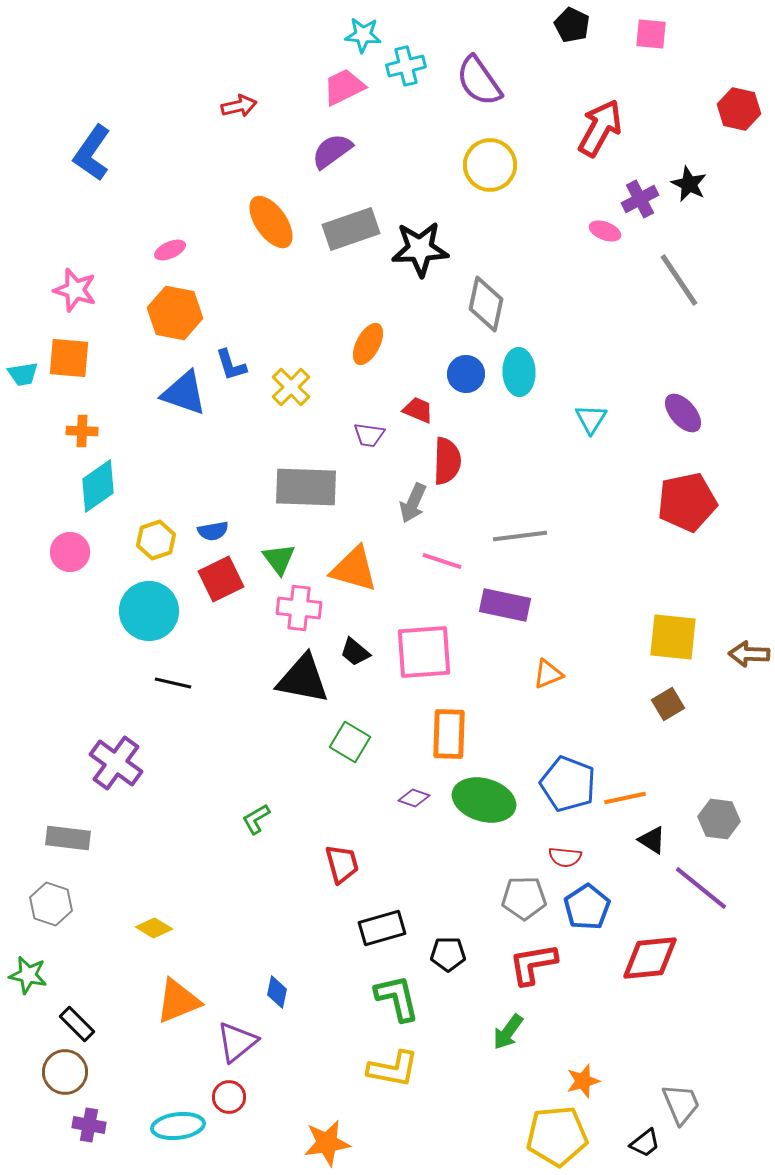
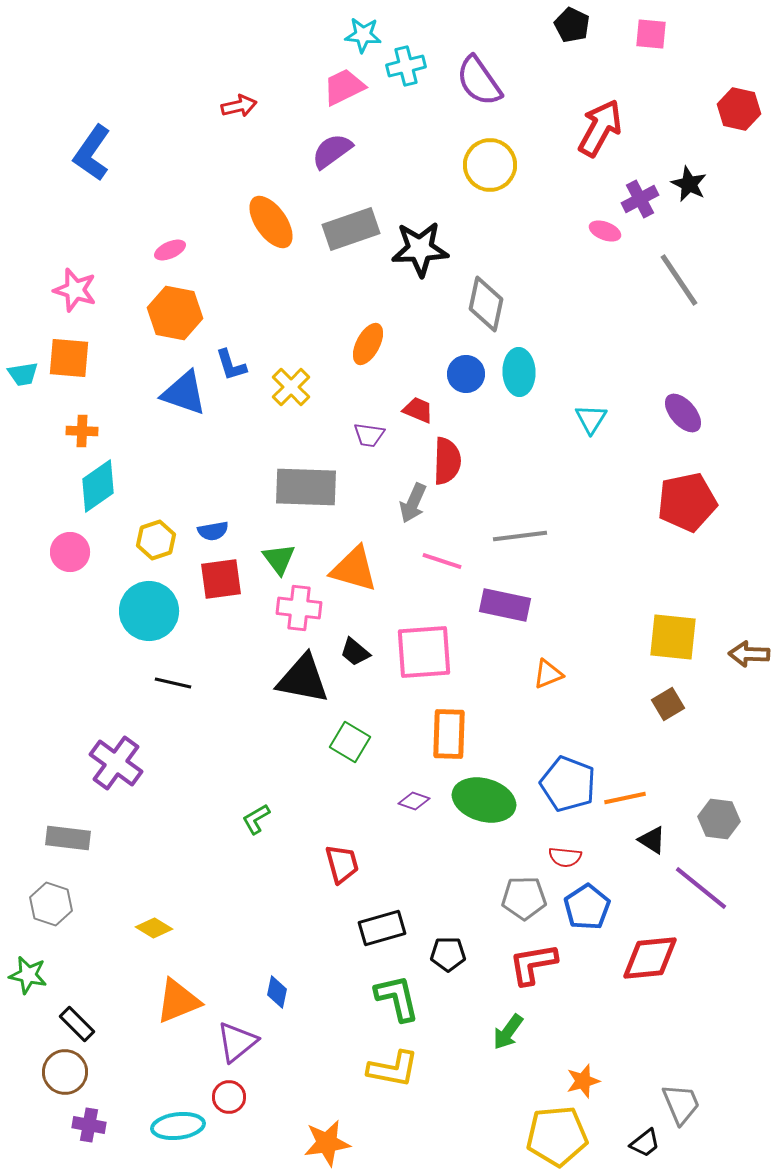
red square at (221, 579): rotated 18 degrees clockwise
purple diamond at (414, 798): moved 3 px down
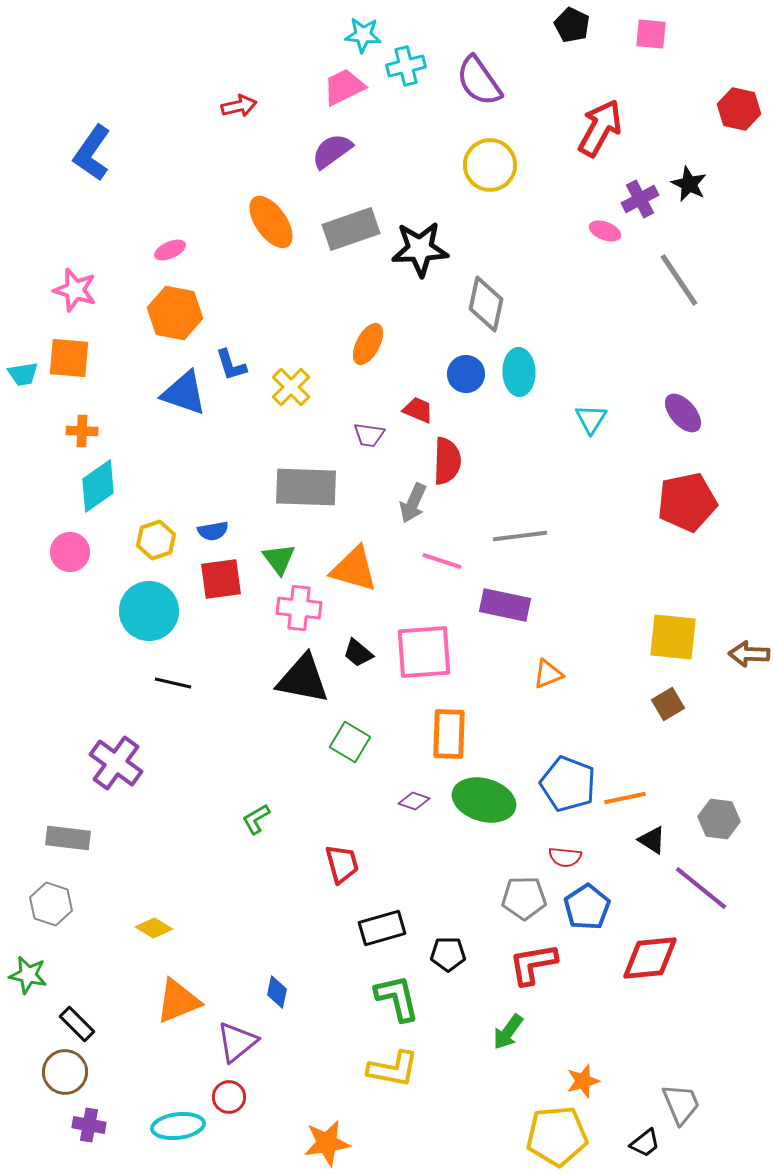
black trapezoid at (355, 652): moved 3 px right, 1 px down
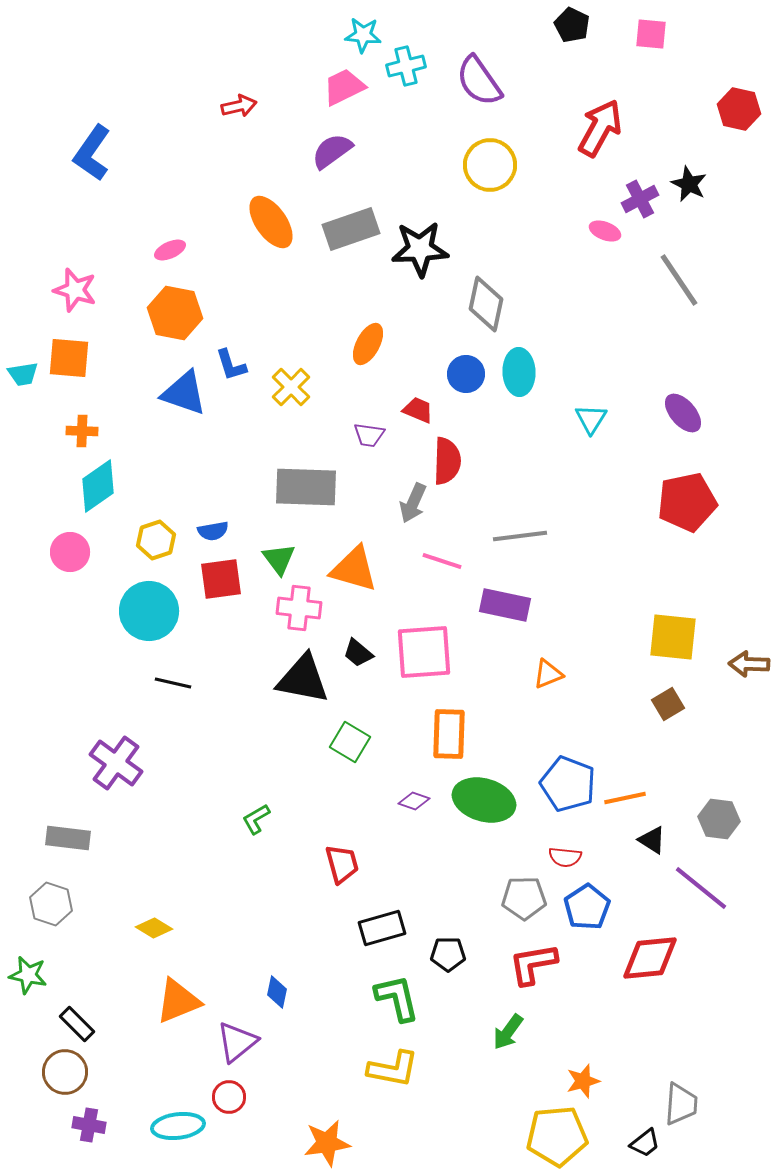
brown arrow at (749, 654): moved 10 px down
gray trapezoid at (681, 1104): rotated 27 degrees clockwise
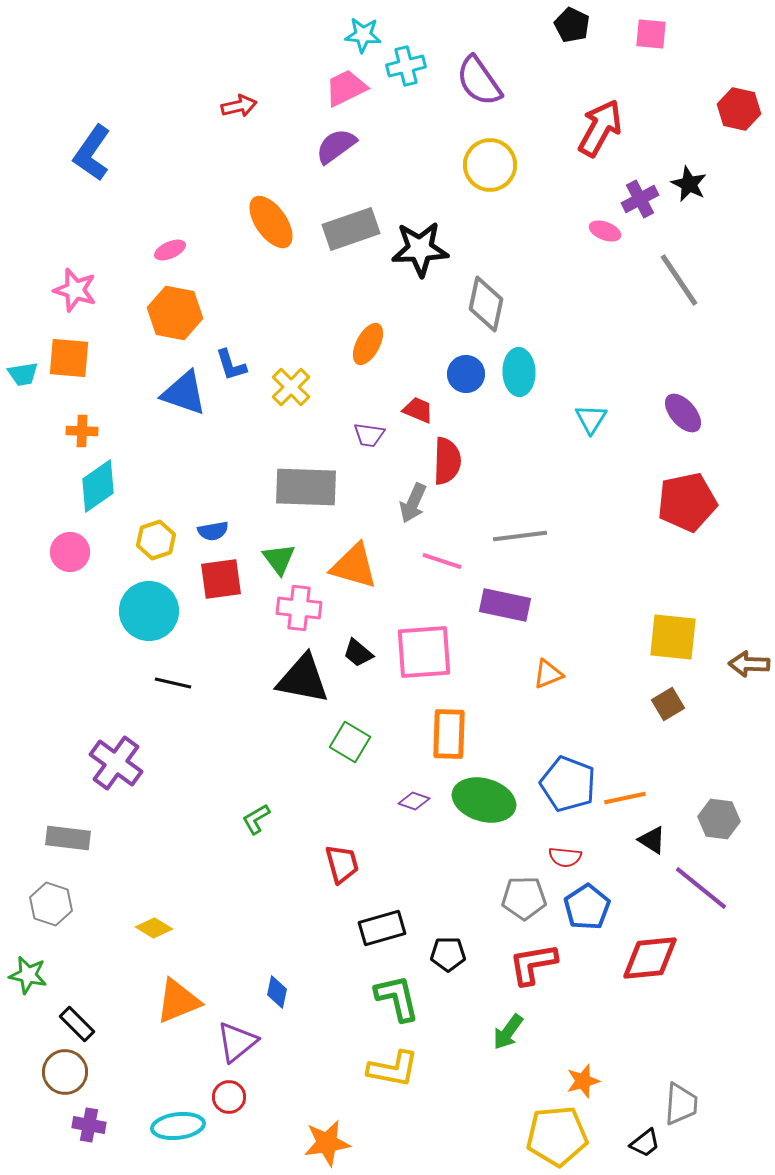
pink trapezoid at (344, 87): moved 2 px right, 1 px down
purple semicircle at (332, 151): moved 4 px right, 5 px up
orange triangle at (354, 569): moved 3 px up
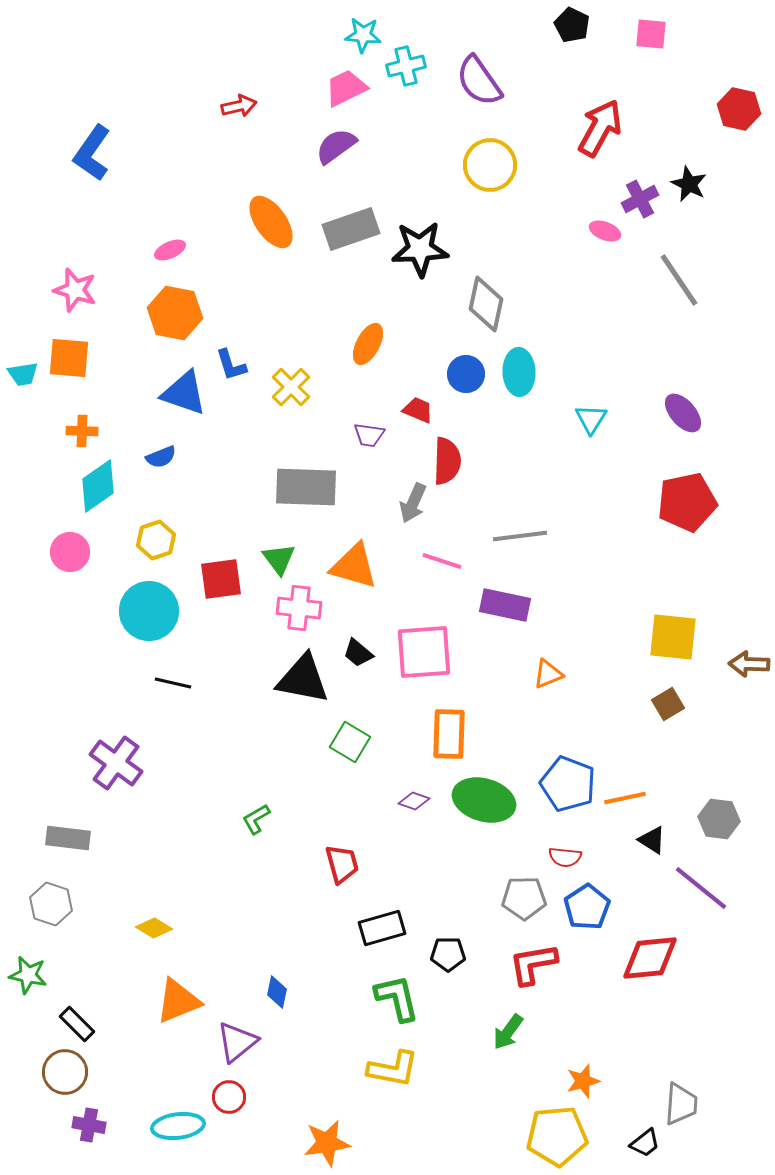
blue semicircle at (213, 531): moved 52 px left, 74 px up; rotated 12 degrees counterclockwise
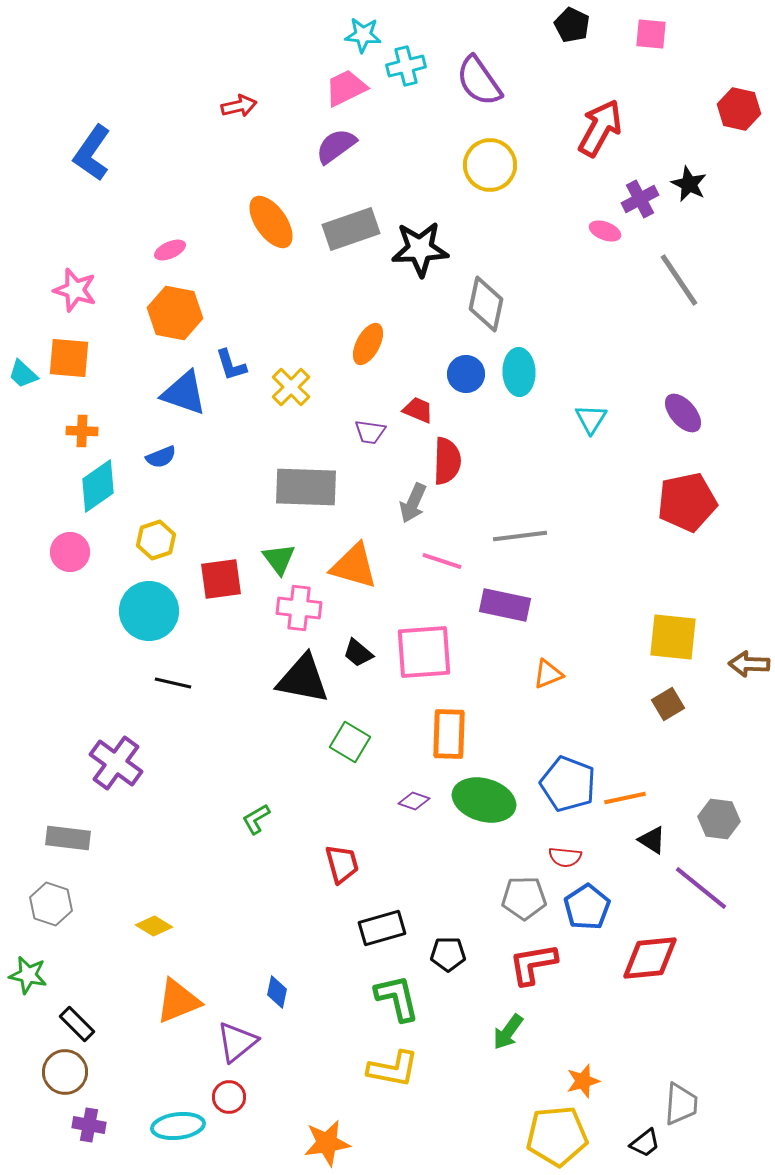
cyan trapezoid at (23, 374): rotated 52 degrees clockwise
purple trapezoid at (369, 435): moved 1 px right, 3 px up
yellow diamond at (154, 928): moved 2 px up
